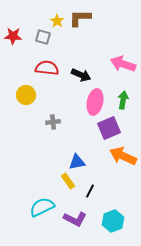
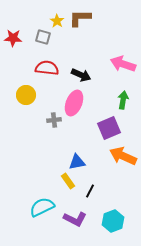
red star: moved 2 px down
pink ellipse: moved 21 px left, 1 px down; rotated 10 degrees clockwise
gray cross: moved 1 px right, 2 px up
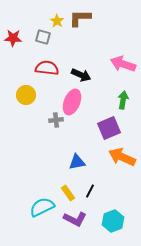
pink ellipse: moved 2 px left, 1 px up
gray cross: moved 2 px right
orange arrow: moved 1 px left, 1 px down
yellow rectangle: moved 12 px down
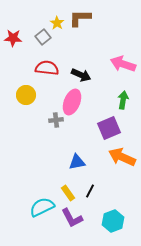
yellow star: moved 2 px down
gray square: rotated 35 degrees clockwise
purple L-shape: moved 3 px left, 1 px up; rotated 35 degrees clockwise
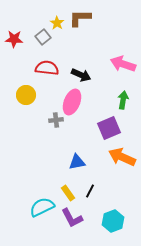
red star: moved 1 px right, 1 px down
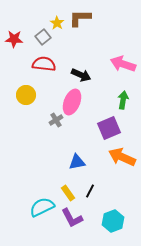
red semicircle: moved 3 px left, 4 px up
gray cross: rotated 24 degrees counterclockwise
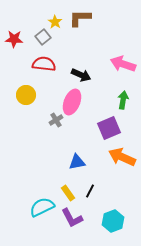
yellow star: moved 2 px left, 1 px up
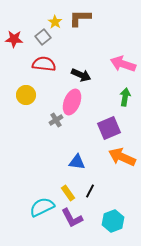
green arrow: moved 2 px right, 3 px up
blue triangle: rotated 18 degrees clockwise
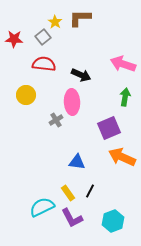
pink ellipse: rotated 25 degrees counterclockwise
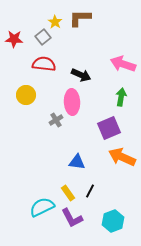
green arrow: moved 4 px left
